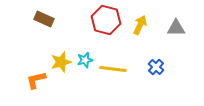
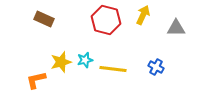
yellow arrow: moved 3 px right, 10 px up
blue cross: rotated 14 degrees counterclockwise
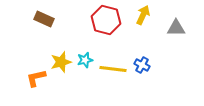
blue cross: moved 14 px left, 2 px up
orange L-shape: moved 2 px up
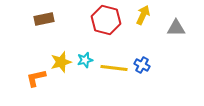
brown rectangle: rotated 36 degrees counterclockwise
yellow line: moved 1 px right, 1 px up
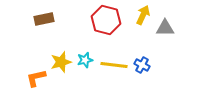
gray triangle: moved 11 px left
yellow line: moved 3 px up
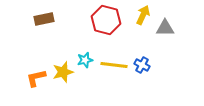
yellow star: moved 2 px right, 10 px down
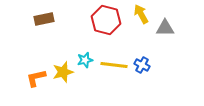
yellow arrow: moved 2 px left, 1 px up; rotated 54 degrees counterclockwise
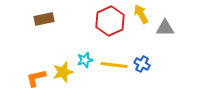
red hexagon: moved 4 px right, 1 px down; rotated 20 degrees clockwise
blue cross: moved 1 px up
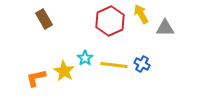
brown rectangle: rotated 72 degrees clockwise
cyan star: moved 2 px up; rotated 21 degrees counterclockwise
yellow star: moved 1 px right, 1 px up; rotated 25 degrees counterclockwise
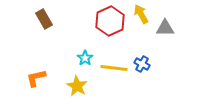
yellow line: moved 3 px down
yellow star: moved 13 px right, 15 px down
